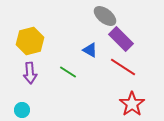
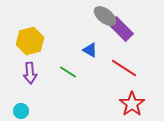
purple rectangle: moved 10 px up
red line: moved 1 px right, 1 px down
cyan circle: moved 1 px left, 1 px down
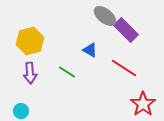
purple rectangle: moved 5 px right, 1 px down
green line: moved 1 px left
red star: moved 11 px right
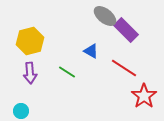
blue triangle: moved 1 px right, 1 px down
red star: moved 1 px right, 8 px up
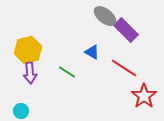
yellow hexagon: moved 2 px left, 9 px down
blue triangle: moved 1 px right, 1 px down
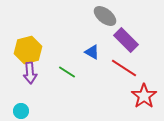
purple rectangle: moved 10 px down
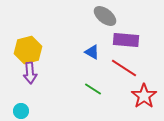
purple rectangle: rotated 40 degrees counterclockwise
green line: moved 26 px right, 17 px down
